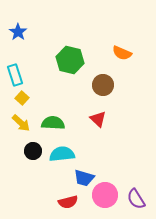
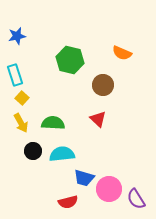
blue star: moved 1 px left, 4 px down; rotated 24 degrees clockwise
yellow arrow: rotated 18 degrees clockwise
pink circle: moved 4 px right, 6 px up
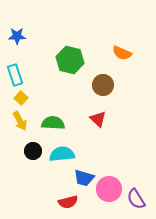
blue star: rotated 12 degrees clockwise
yellow square: moved 1 px left
yellow arrow: moved 1 px left, 2 px up
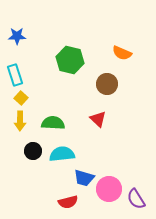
brown circle: moved 4 px right, 1 px up
yellow arrow: rotated 30 degrees clockwise
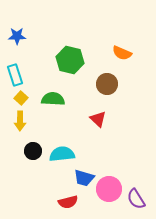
green semicircle: moved 24 px up
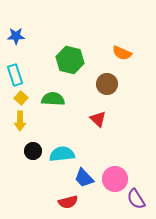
blue star: moved 1 px left
blue trapezoid: rotated 30 degrees clockwise
pink circle: moved 6 px right, 10 px up
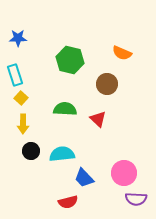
blue star: moved 2 px right, 2 px down
green semicircle: moved 12 px right, 10 px down
yellow arrow: moved 3 px right, 3 px down
black circle: moved 2 px left
pink circle: moved 9 px right, 6 px up
purple semicircle: rotated 55 degrees counterclockwise
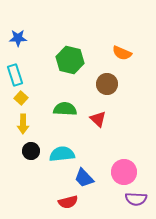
pink circle: moved 1 px up
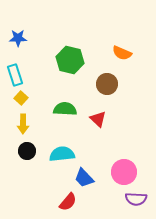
black circle: moved 4 px left
red semicircle: rotated 36 degrees counterclockwise
